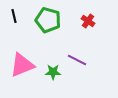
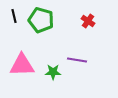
green pentagon: moved 7 px left
purple line: rotated 18 degrees counterclockwise
pink triangle: rotated 20 degrees clockwise
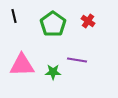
green pentagon: moved 12 px right, 4 px down; rotated 20 degrees clockwise
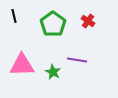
green star: rotated 28 degrees clockwise
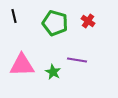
green pentagon: moved 2 px right, 1 px up; rotated 20 degrees counterclockwise
